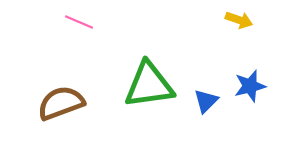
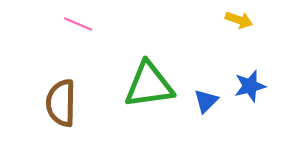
pink line: moved 1 px left, 2 px down
brown semicircle: rotated 69 degrees counterclockwise
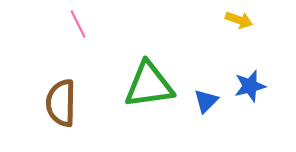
pink line: rotated 40 degrees clockwise
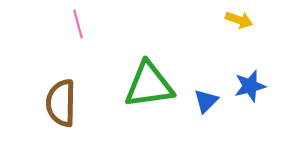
pink line: rotated 12 degrees clockwise
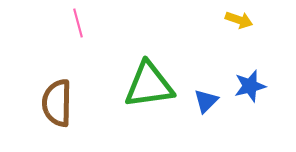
pink line: moved 1 px up
brown semicircle: moved 4 px left
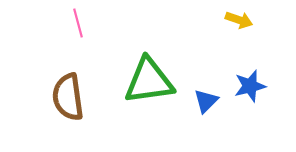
green triangle: moved 4 px up
brown semicircle: moved 11 px right, 6 px up; rotated 9 degrees counterclockwise
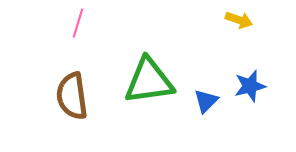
pink line: rotated 32 degrees clockwise
brown semicircle: moved 4 px right, 1 px up
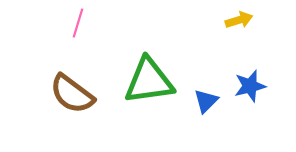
yellow arrow: rotated 36 degrees counterclockwise
brown semicircle: moved 2 px up; rotated 45 degrees counterclockwise
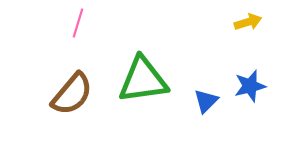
yellow arrow: moved 9 px right, 2 px down
green triangle: moved 6 px left, 1 px up
brown semicircle: rotated 87 degrees counterclockwise
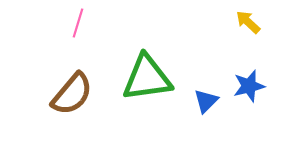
yellow arrow: rotated 120 degrees counterclockwise
green triangle: moved 4 px right, 2 px up
blue star: moved 1 px left
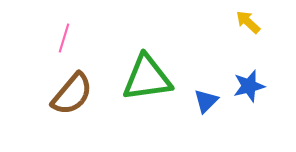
pink line: moved 14 px left, 15 px down
